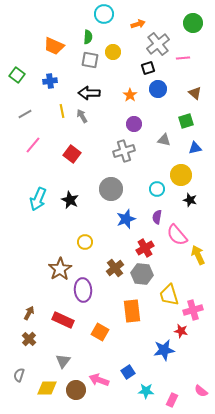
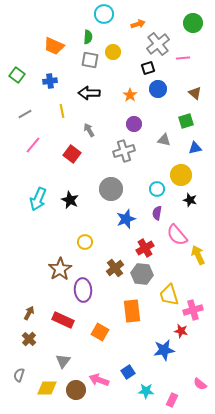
gray arrow at (82, 116): moved 7 px right, 14 px down
purple semicircle at (157, 217): moved 4 px up
pink semicircle at (201, 391): moved 1 px left, 7 px up
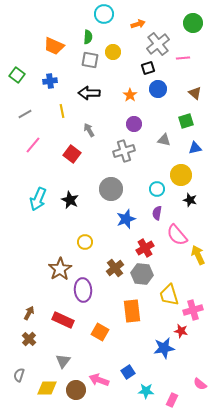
blue star at (164, 350): moved 2 px up
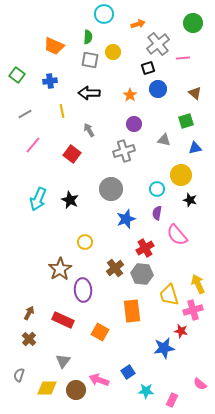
yellow arrow at (198, 255): moved 29 px down
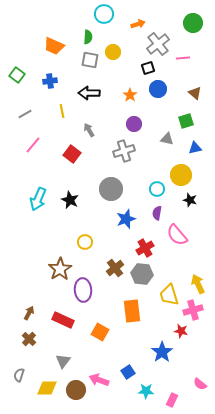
gray triangle at (164, 140): moved 3 px right, 1 px up
blue star at (164, 348): moved 2 px left, 4 px down; rotated 25 degrees counterclockwise
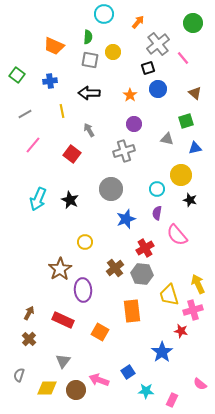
orange arrow at (138, 24): moved 2 px up; rotated 32 degrees counterclockwise
pink line at (183, 58): rotated 56 degrees clockwise
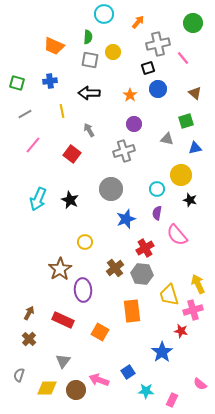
gray cross at (158, 44): rotated 25 degrees clockwise
green square at (17, 75): moved 8 px down; rotated 21 degrees counterclockwise
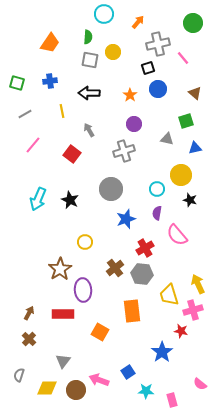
orange trapezoid at (54, 46): moved 4 px left, 3 px up; rotated 80 degrees counterclockwise
red rectangle at (63, 320): moved 6 px up; rotated 25 degrees counterclockwise
pink rectangle at (172, 400): rotated 40 degrees counterclockwise
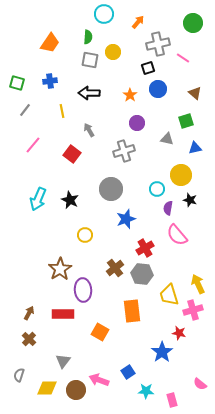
pink line at (183, 58): rotated 16 degrees counterclockwise
gray line at (25, 114): moved 4 px up; rotated 24 degrees counterclockwise
purple circle at (134, 124): moved 3 px right, 1 px up
purple semicircle at (157, 213): moved 11 px right, 5 px up
yellow circle at (85, 242): moved 7 px up
red star at (181, 331): moved 2 px left, 2 px down
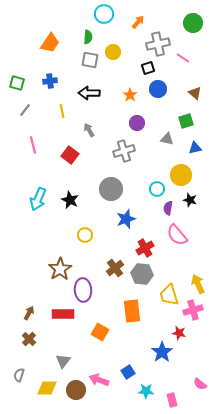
pink line at (33, 145): rotated 54 degrees counterclockwise
red square at (72, 154): moved 2 px left, 1 px down
